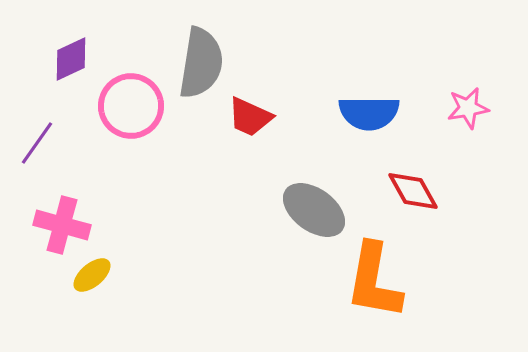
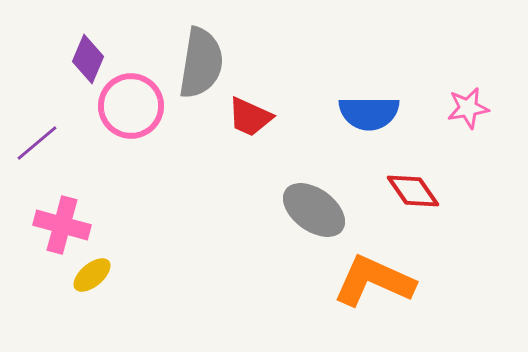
purple diamond: moved 17 px right; rotated 42 degrees counterclockwise
purple line: rotated 15 degrees clockwise
red diamond: rotated 6 degrees counterclockwise
orange L-shape: rotated 104 degrees clockwise
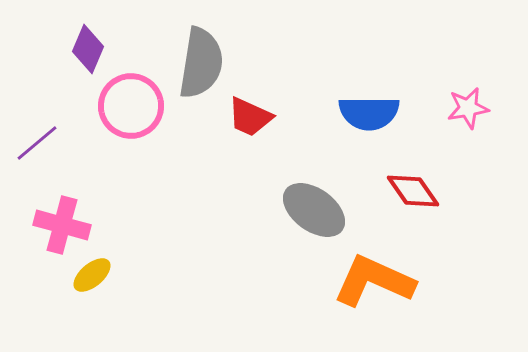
purple diamond: moved 10 px up
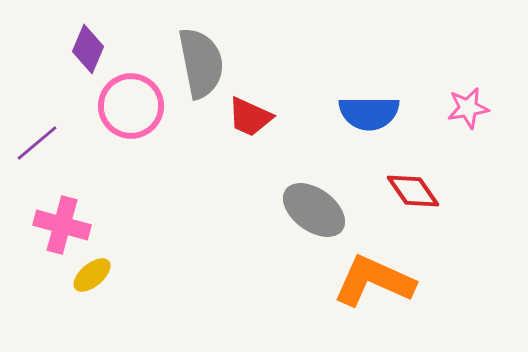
gray semicircle: rotated 20 degrees counterclockwise
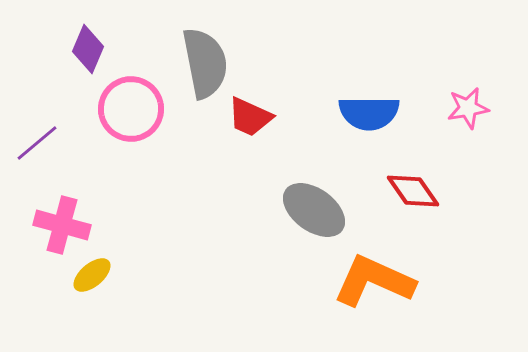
gray semicircle: moved 4 px right
pink circle: moved 3 px down
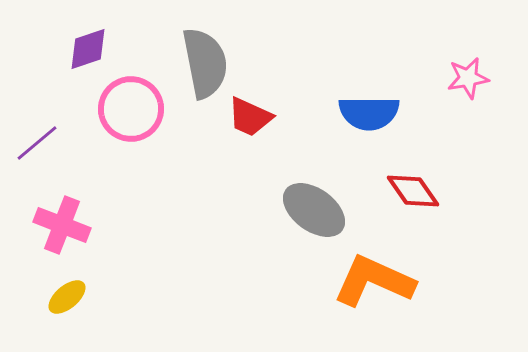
purple diamond: rotated 48 degrees clockwise
pink star: moved 30 px up
pink cross: rotated 6 degrees clockwise
yellow ellipse: moved 25 px left, 22 px down
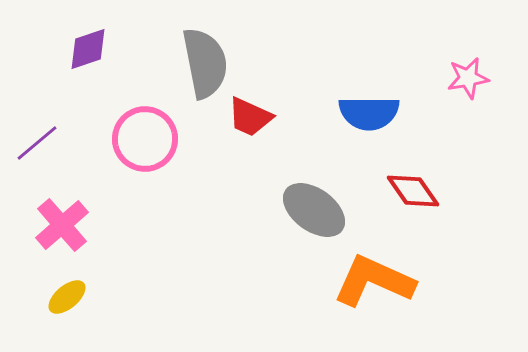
pink circle: moved 14 px right, 30 px down
pink cross: rotated 28 degrees clockwise
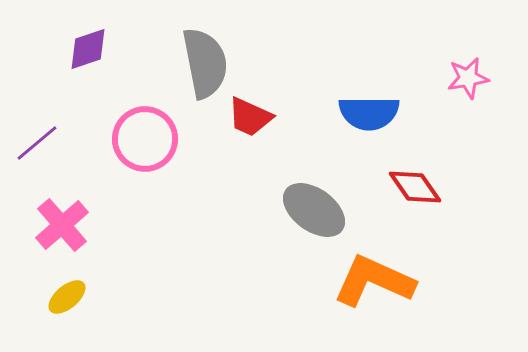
red diamond: moved 2 px right, 4 px up
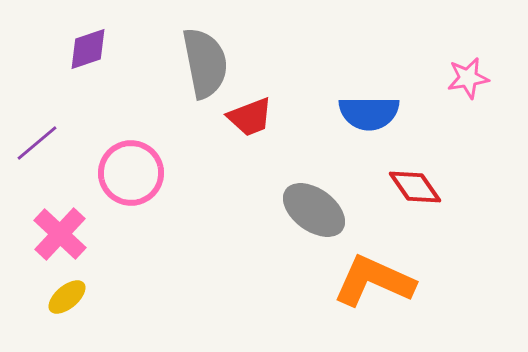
red trapezoid: rotated 45 degrees counterclockwise
pink circle: moved 14 px left, 34 px down
pink cross: moved 2 px left, 9 px down; rotated 6 degrees counterclockwise
